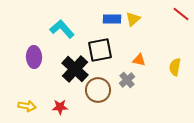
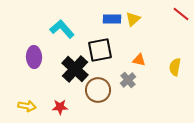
gray cross: moved 1 px right
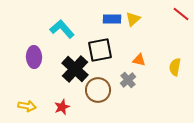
red star: moved 2 px right; rotated 21 degrees counterclockwise
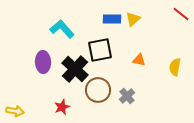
purple ellipse: moved 9 px right, 5 px down
gray cross: moved 1 px left, 16 px down
yellow arrow: moved 12 px left, 5 px down
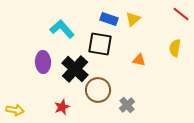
blue rectangle: moved 3 px left; rotated 18 degrees clockwise
black square: moved 6 px up; rotated 20 degrees clockwise
yellow semicircle: moved 19 px up
gray cross: moved 9 px down
yellow arrow: moved 1 px up
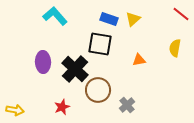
cyan L-shape: moved 7 px left, 13 px up
orange triangle: rotated 24 degrees counterclockwise
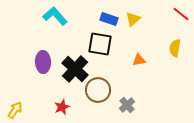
yellow arrow: rotated 66 degrees counterclockwise
